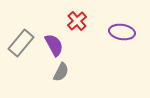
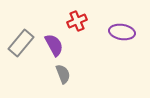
red cross: rotated 18 degrees clockwise
gray semicircle: moved 2 px right, 2 px down; rotated 48 degrees counterclockwise
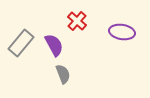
red cross: rotated 24 degrees counterclockwise
